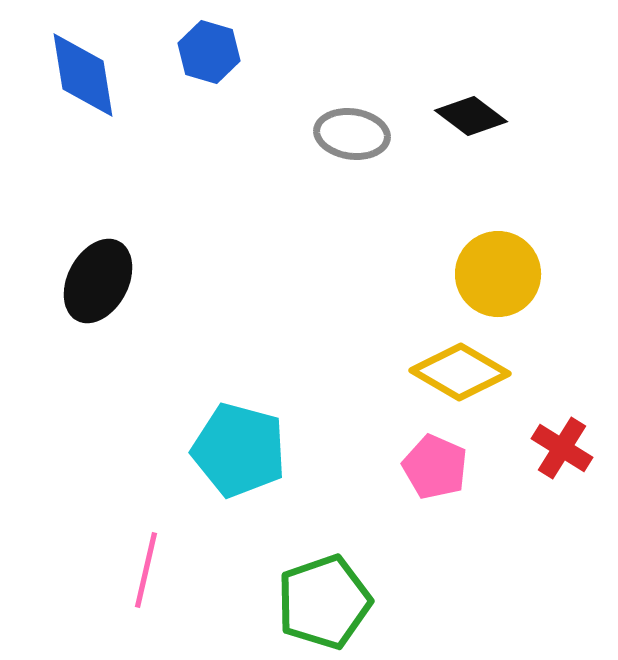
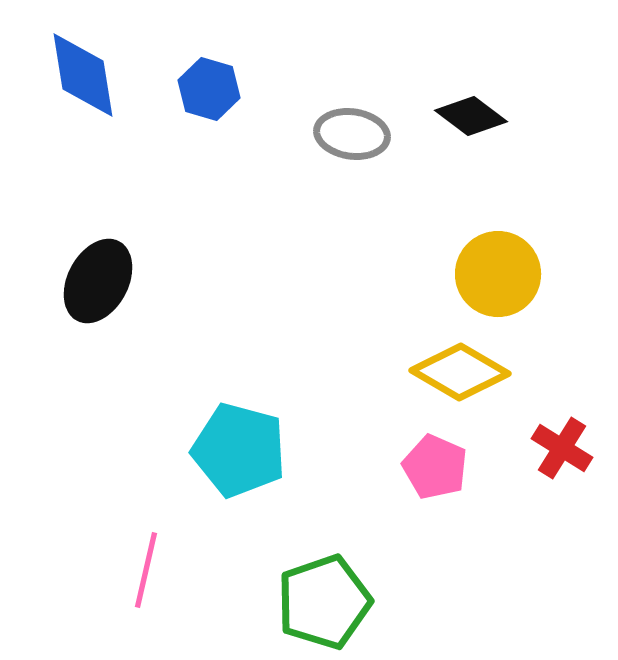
blue hexagon: moved 37 px down
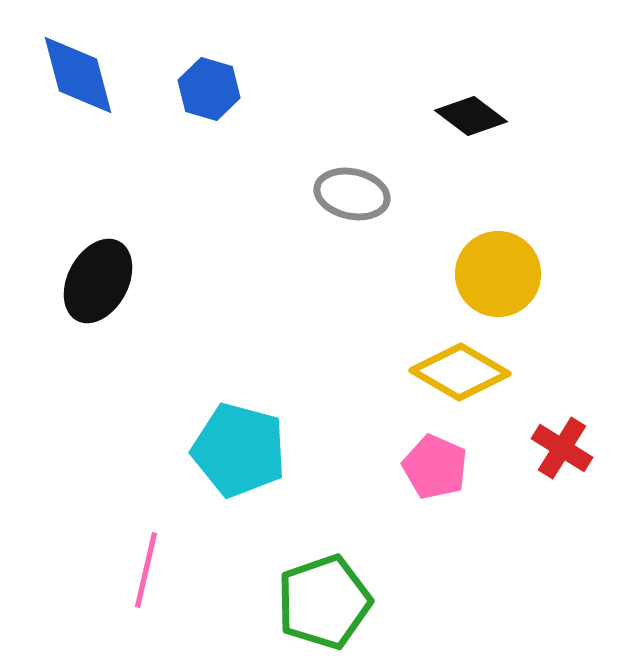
blue diamond: moved 5 px left; rotated 6 degrees counterclockwise
gray ellipse: moved 60 px down; rotated 4 degrees clockwise
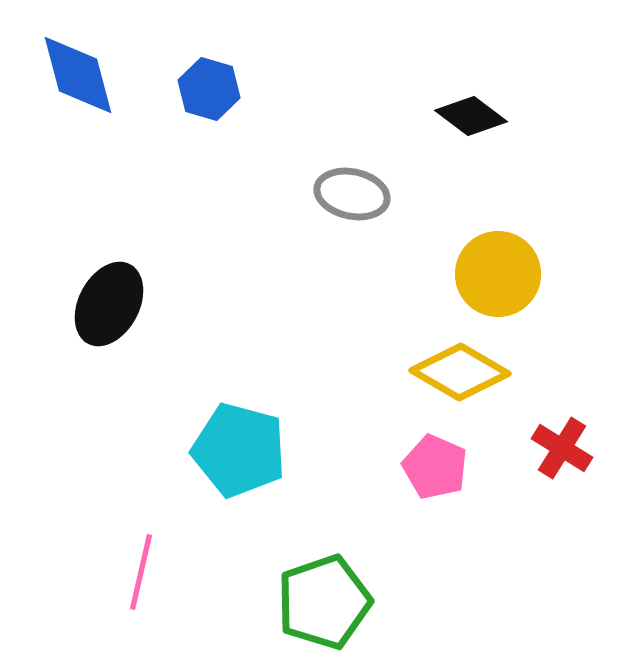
black ellipse: moved 11 px right, 23 px down
pink line: moved 5 px left, 2 px down
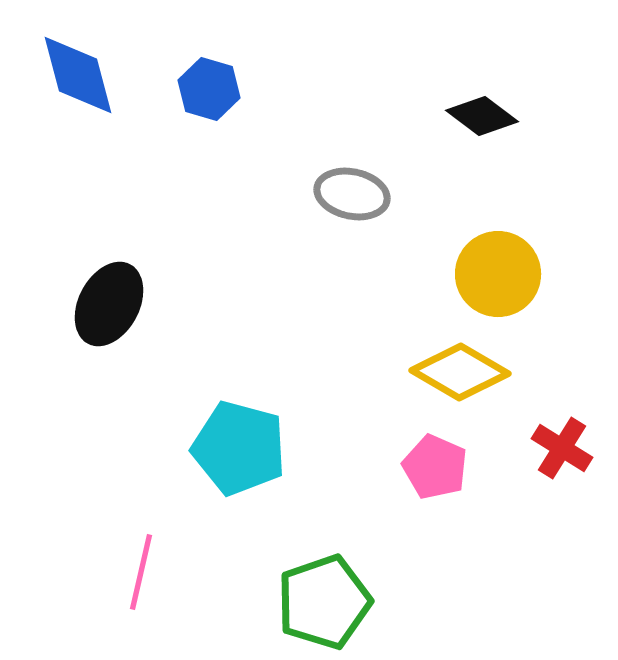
black diamond: moved 11 px right
cyan pentagon: moved 2 px up
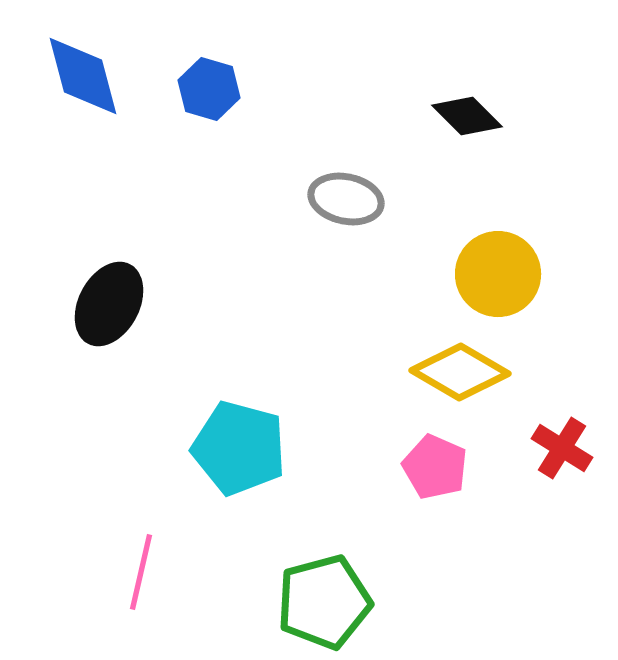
blue diamond: moved 5 px right, 1 px down
black diamond: moved 15 px left; rotated 8 degrees clockwise
gray ellipse: moved 6 px left, 5 px down
green pentagon: rotated 4 degrees clockwise
